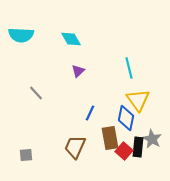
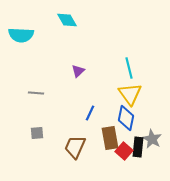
cyan diamond: moved 4 px left, 19 px up
gray line: rotated 42 degrees counterclockwise
yellow triangle: moved 8 px left, 6 px up
gray square: moved 11 px right, 22 px up
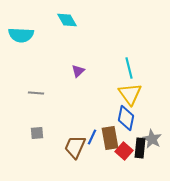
blue line: moved 2 px right, 24 px down
black rectangle: moved 2 px right, 1 px down
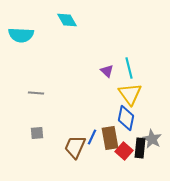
purple triangle: moved 29 px right; rotated 32 degrees counterclockwise
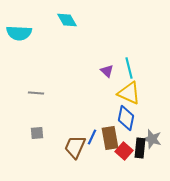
cyan semicircle: moved 2 px left, 2 px up
yellow triangle: moved 1 px left, 1 px up; rotated 30 degrees counterclockwise
gray star: rotated 12 degrees counterclockwise
